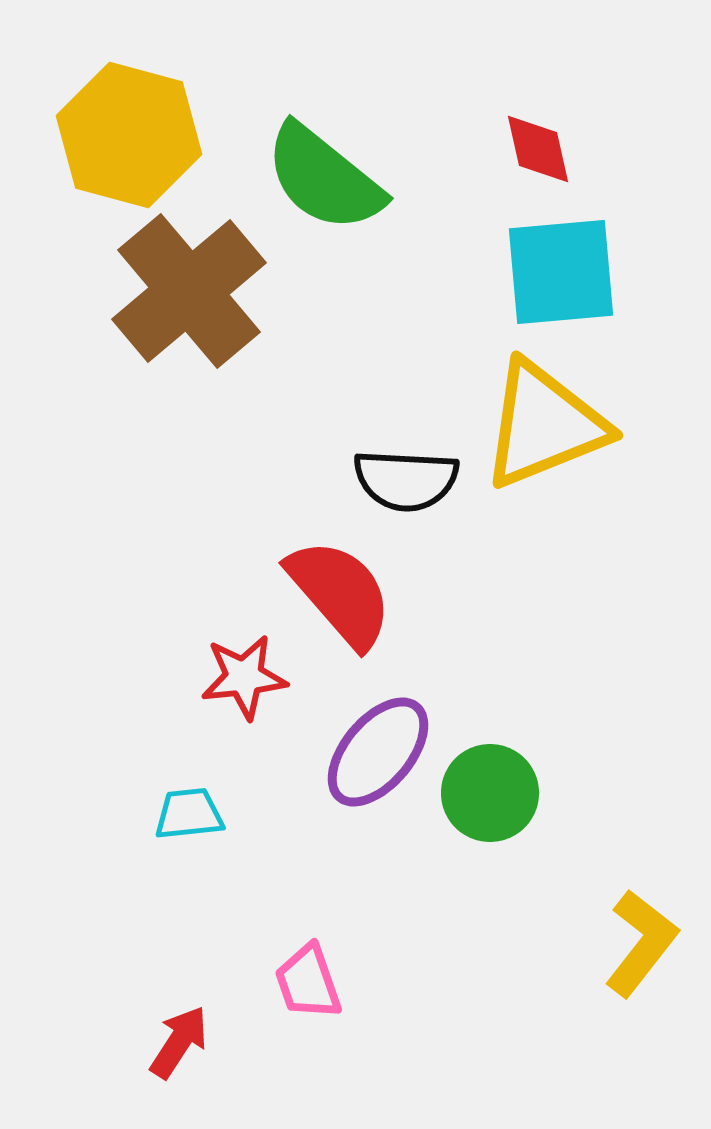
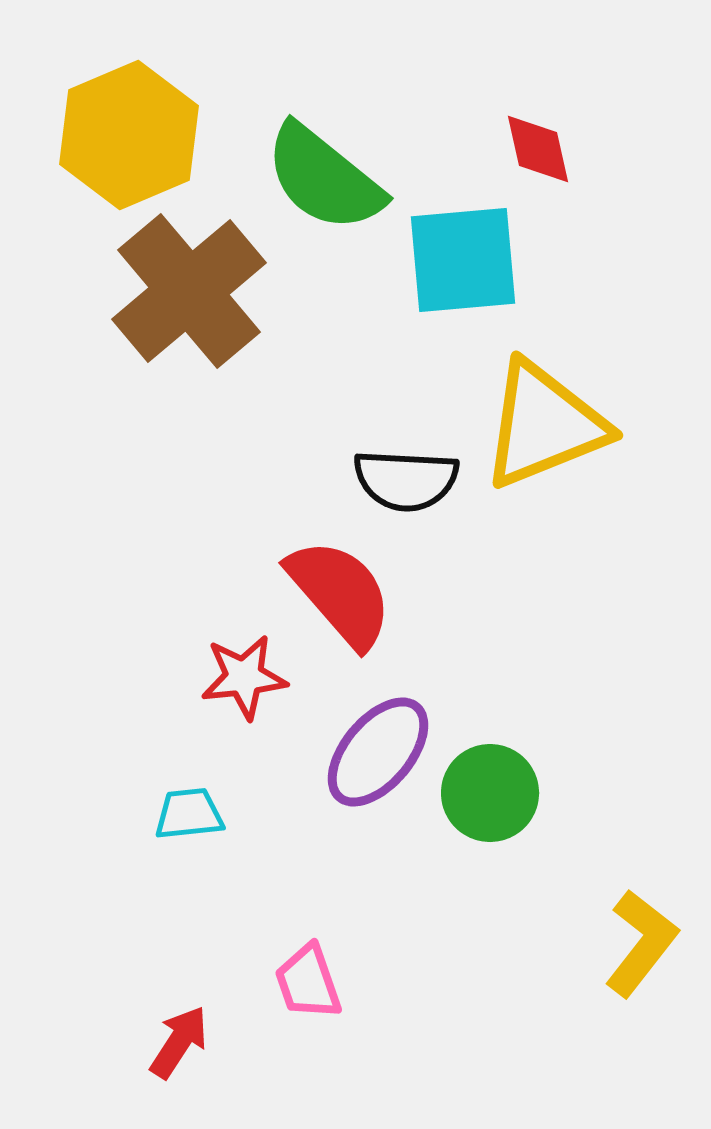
yellow hexagon: rotated 22 degrees clockwise
cyan square: moved 98 px left, 12 px up
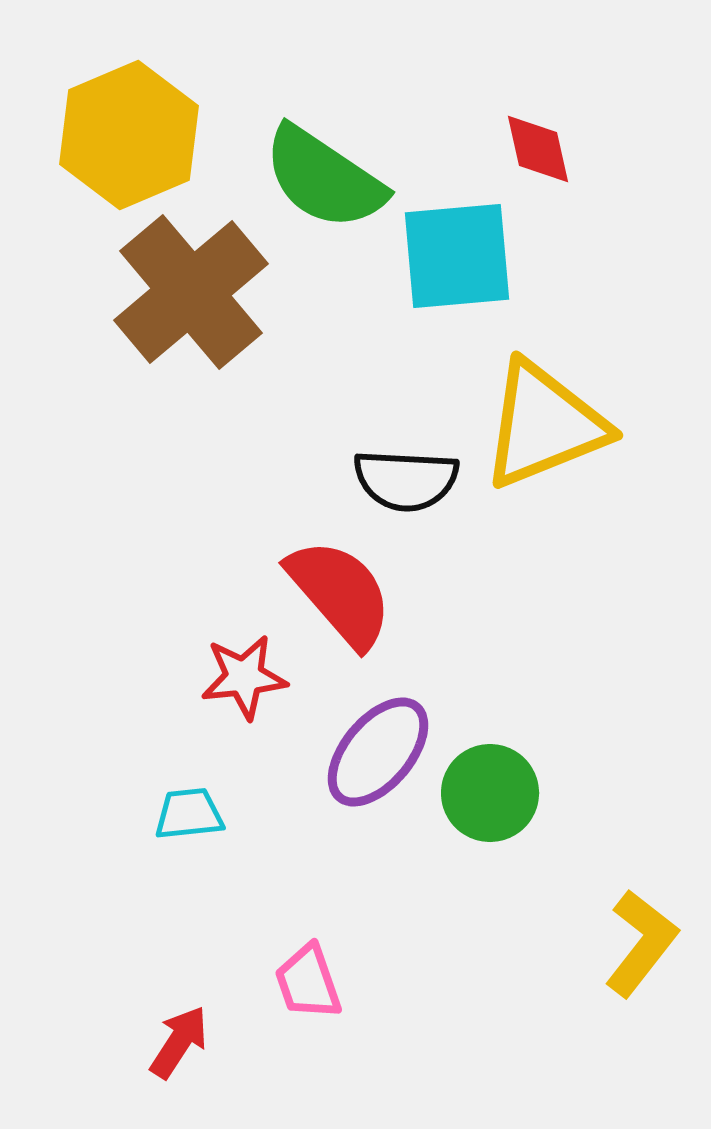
green semicircle: rotated 5 degrees counterclockwise
cyan square: moved 6 px left, 4 px up
brown cross: moved 2 px right, 1 px down
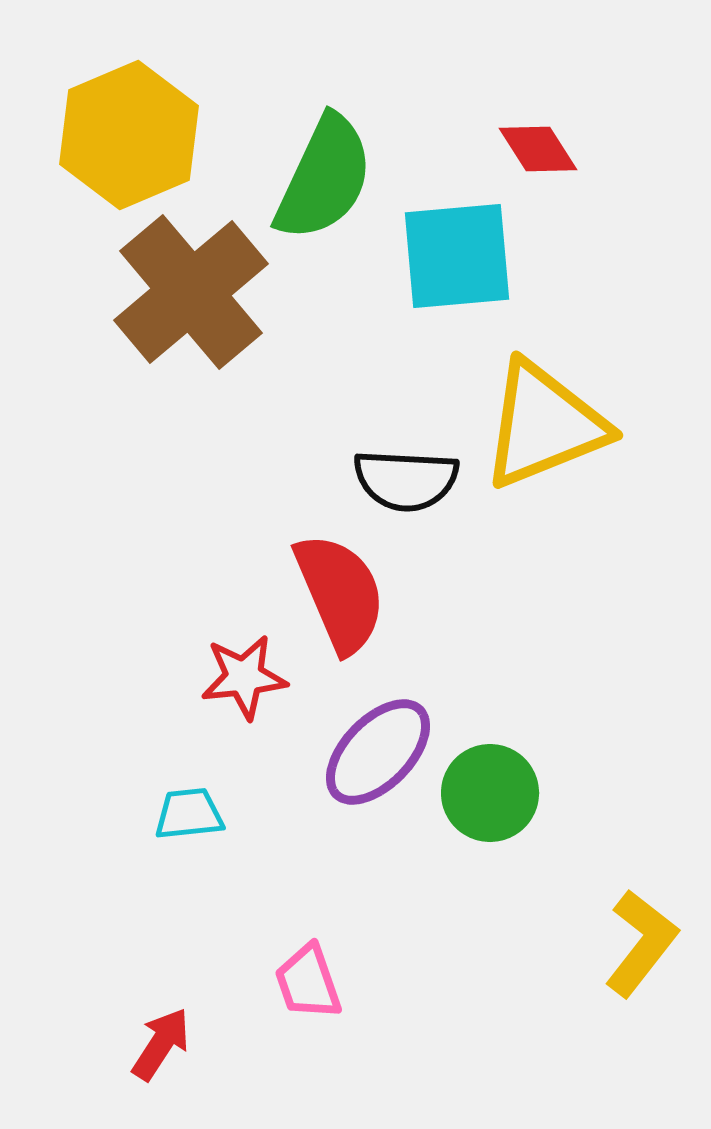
red diamond: rotated 20 degrees counterclockwise
green semicircle: rotated 99 degrees counterclockwise
red semicircle: rotated 18 degrees clockwise
purple ellipse: rotated 4 degrees clockwise
red arrow: moved 18 px left, 2 px down
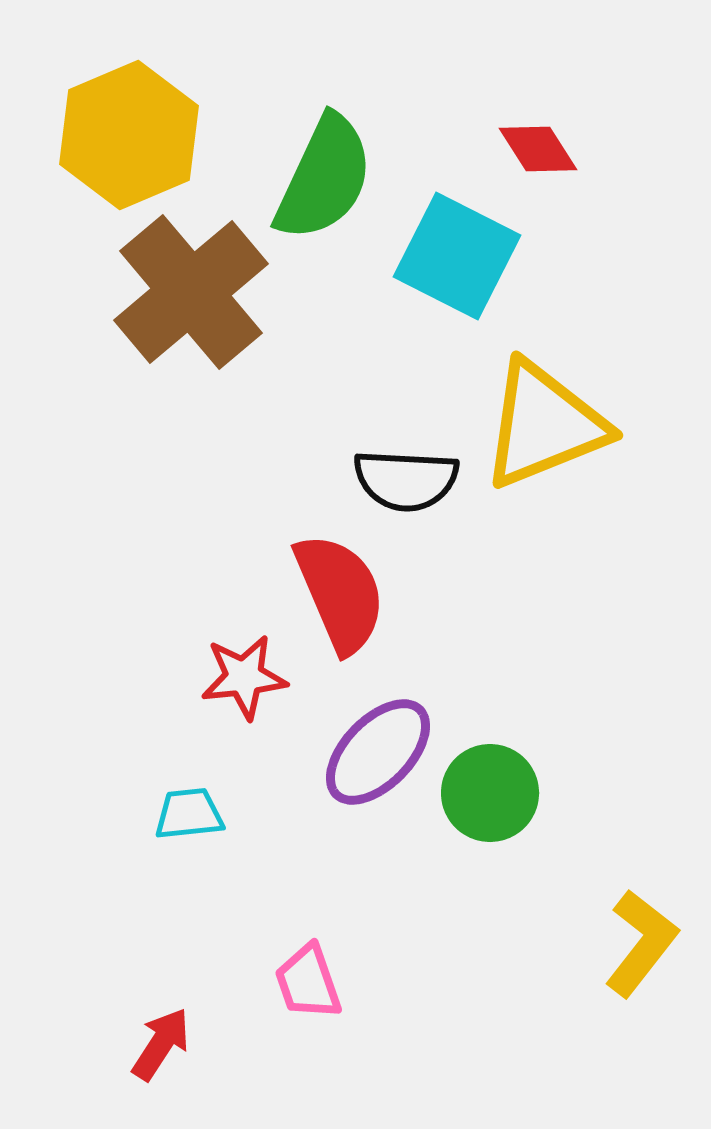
cyan square: rotated 32 degrees clockwise
